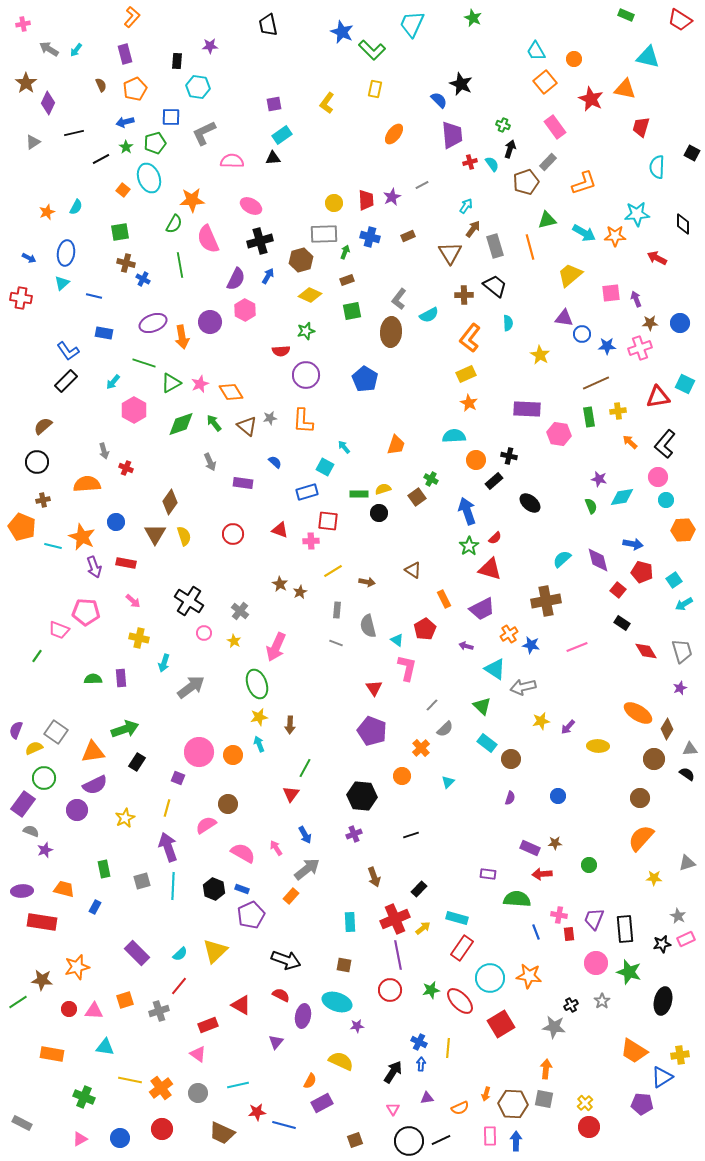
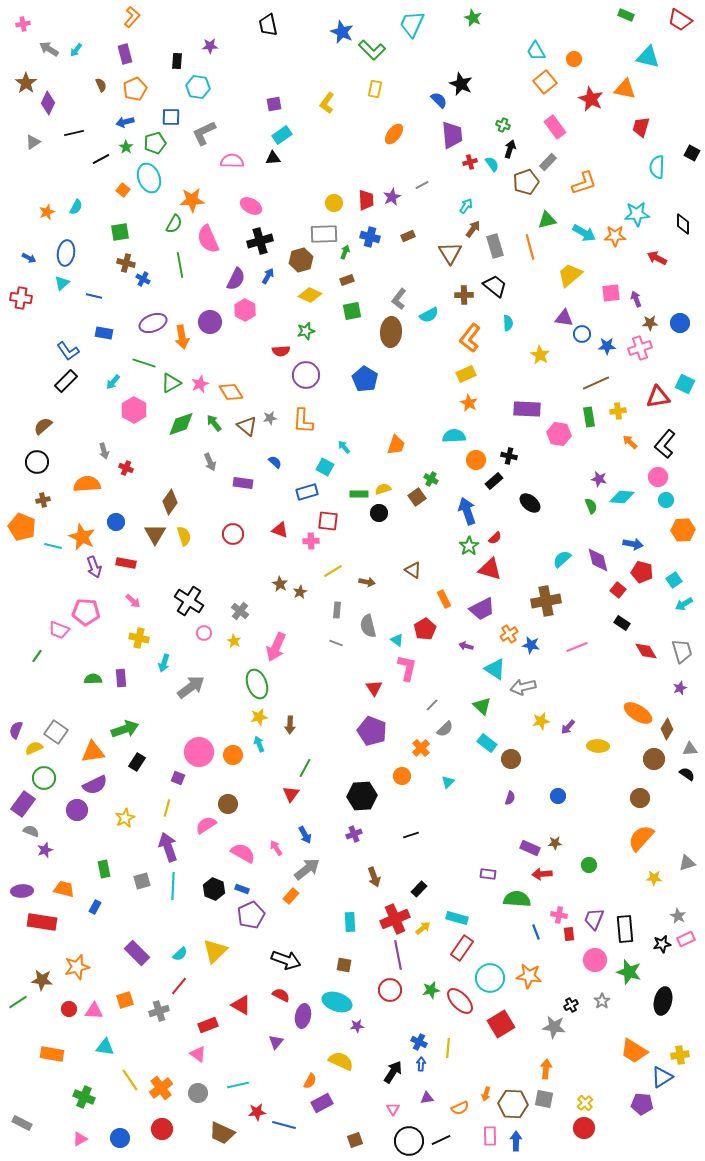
cyan diamond at (622, 497): rotated 15 degrees clockwise
black hexagon at (362, 796): rotated 8 degrees counterclockwise
pink circle at (596, 963): moved 1 px left, 3 px up
yellow line at (130, 1080): rotated 45 degrees clockwise
red circle at (589, 1127): moved 5 px left, 1 px down
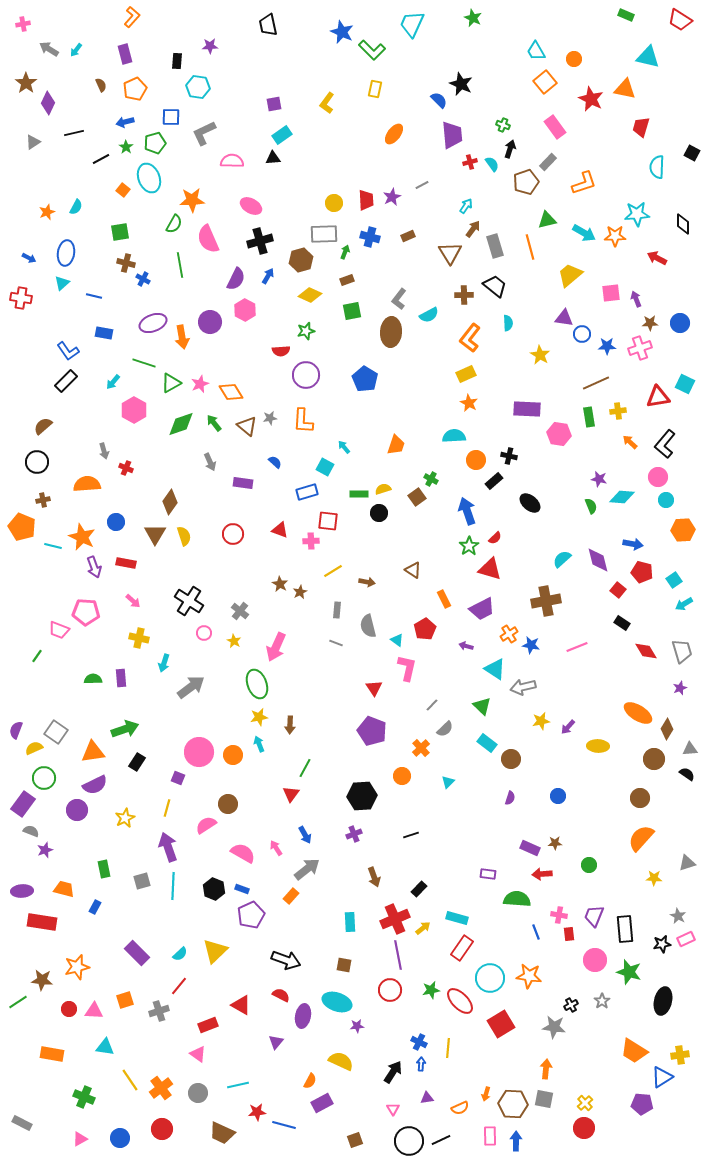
purple trapezoid at (594, 919): moved 3 px up
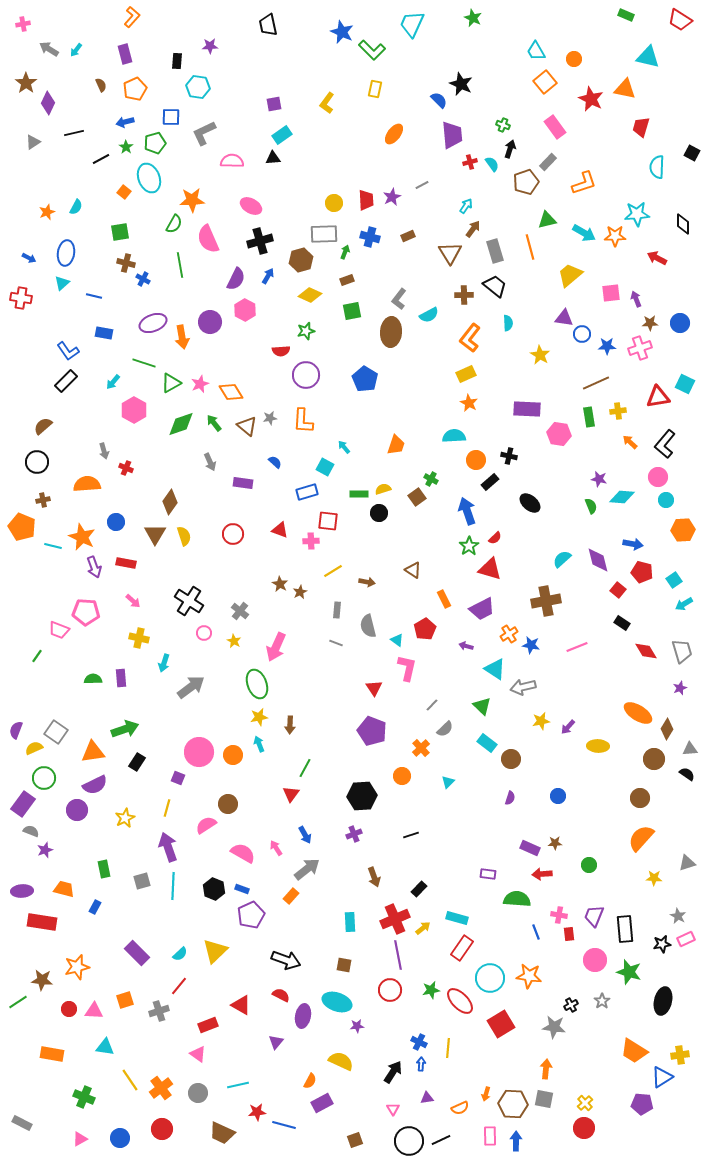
orange square at (123, 190): moved 1 px right, 2 px down
gray rectangle at (495, 246): moved 5 px down
black rectangle at (494, 481): moved 4 px left, 1 px down
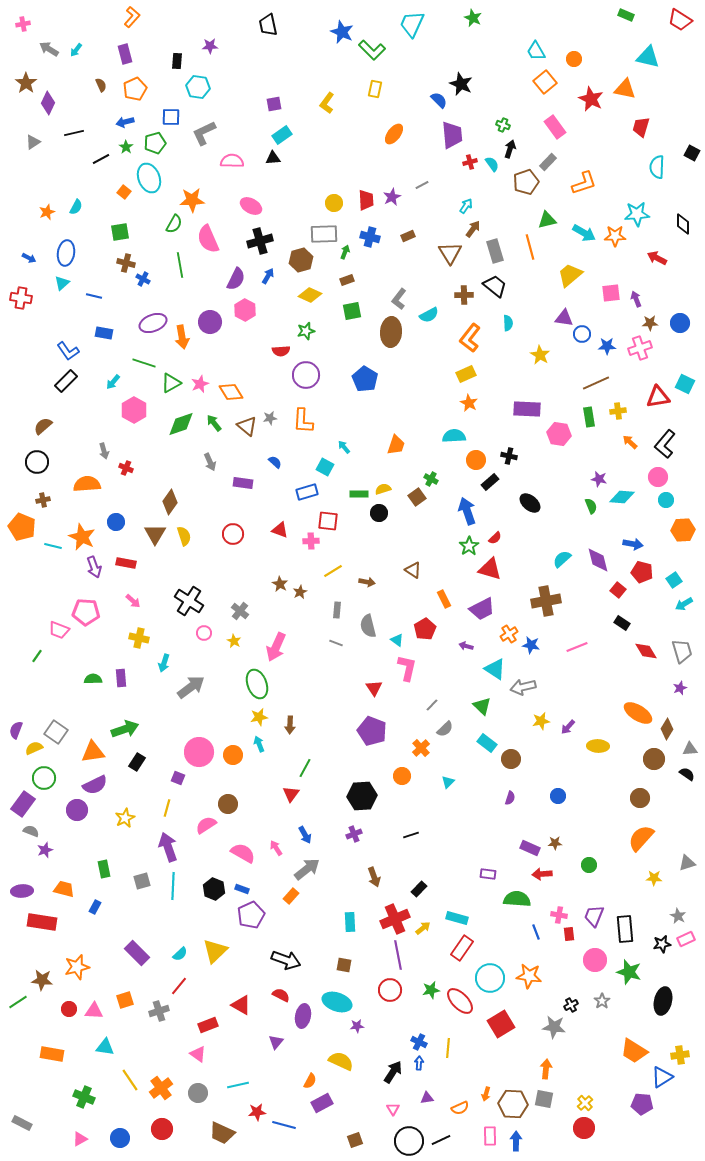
blue arrow at (421, 1064): moved 2 px left, 1 px up
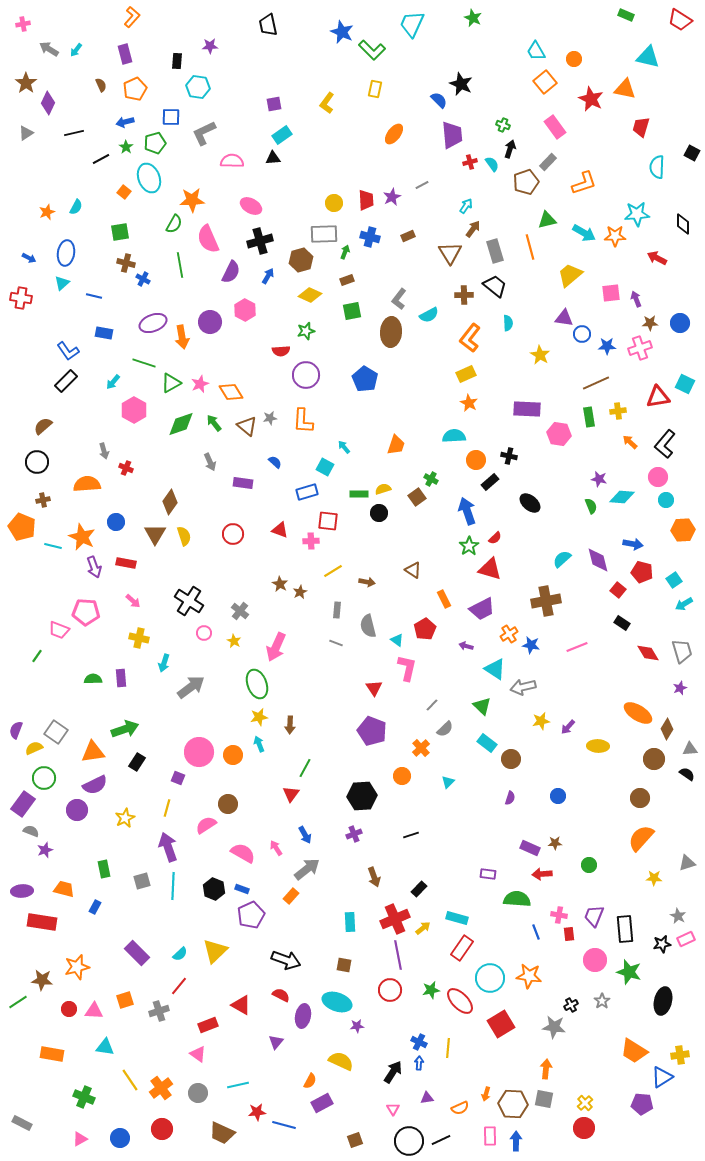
gray triangle at (33, 142): moved 7 px left, 9 px up
purple semicircle at (236, 279): moved 5 px left, 7 px up
red diamond at (646, 651): moved 2 px right, 2 px down
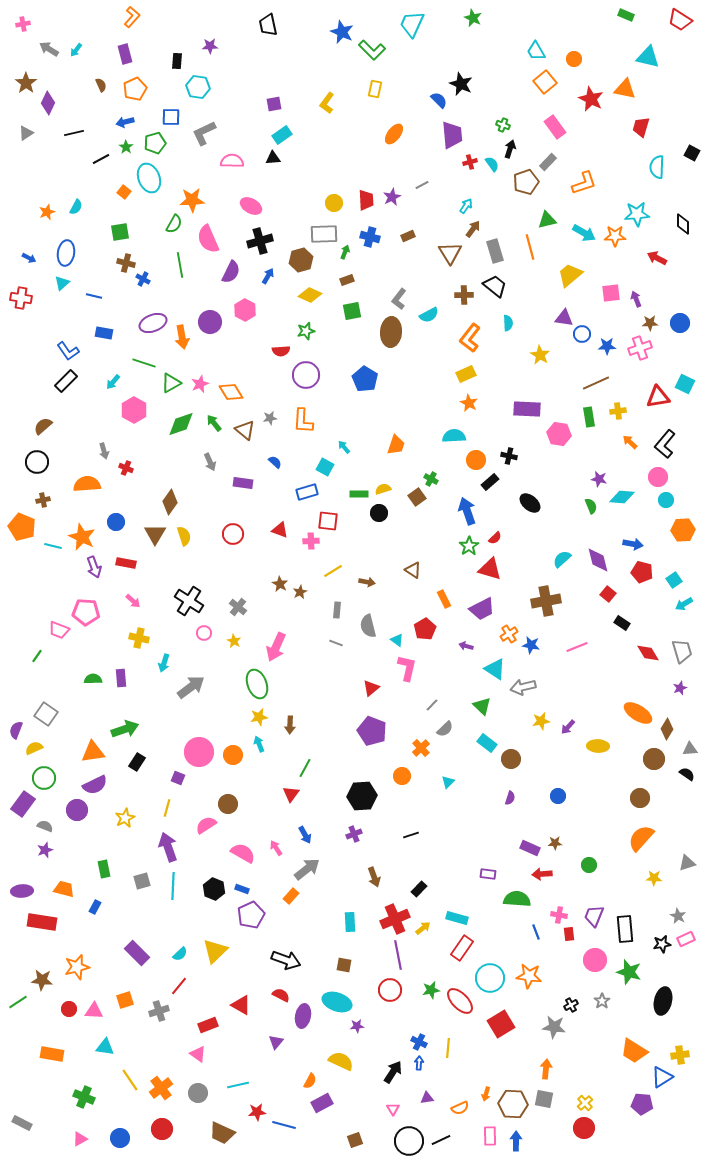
brown triangle at (247, 426): moved 2 px left, 4 px down
red square at (618, 590): moved 10 px left, 4 px down
gray cross at (240, 611): moved 2 px left, 4 px up
red triangle at (374, 688): moved 3 px left; rotated 24 degrees clockwise
gray square at (56, 732): moved 10 px left, 18 px up
gray semicircle at (31, 831): moved 14 px right, 5 px up
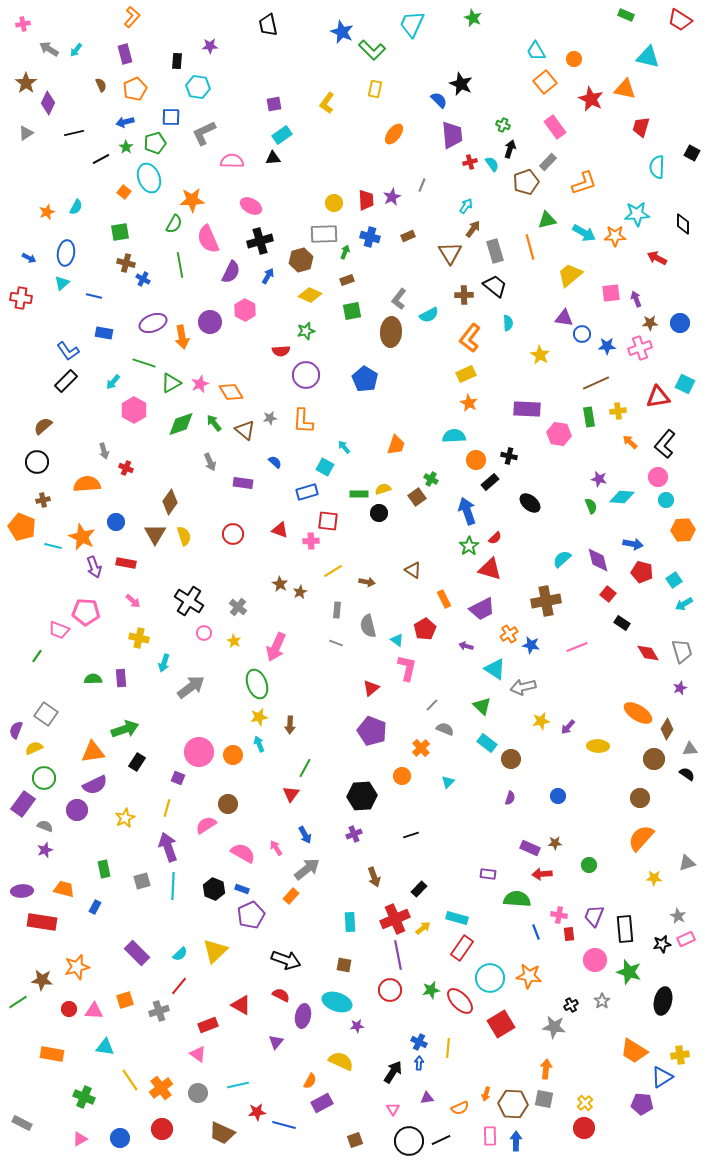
gray line at (422, 185): rotated 40 degrees counterclockwise
gray semicircle at (445, 729): rotated 114 degrees counterclockwise
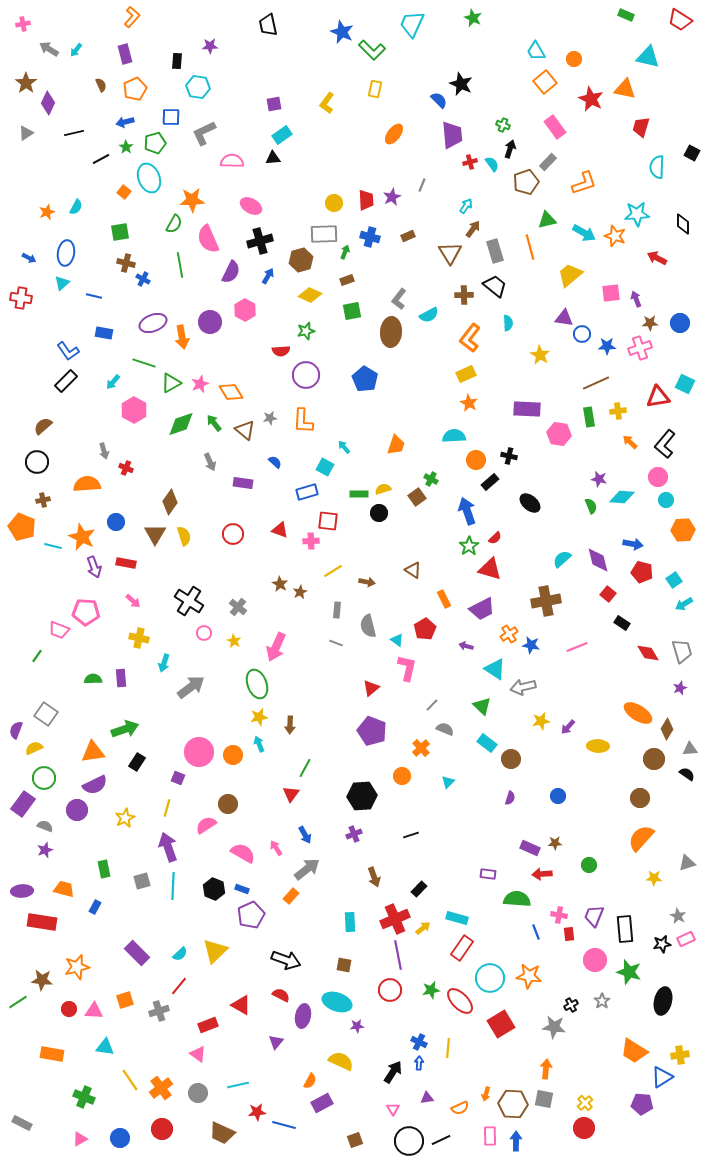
orange star at (615, 236): rotated 20 degrees clockwise
